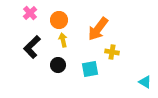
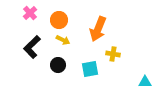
orange arrow: rotated 15 degrees counterclockwise
yellow arrow: rotated 128 degrees clockwise
yellow cross: moved 1 px right, 2 px down
cyan triangle: rotated 32 degrees counterclockwise
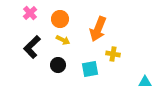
orange circle: moved 1 px right, 1 px up
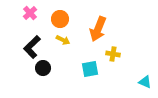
black circle: moved 15 px left, 3 px down
cyan triangle: rotated 24 degrees clockwise
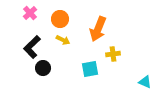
yellow cross: rotated 16 degrees counterclockwise
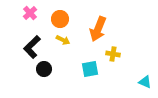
yellow cross: rotated 16 degrees clockwise
black circle: moved 1 px right, 1 px down
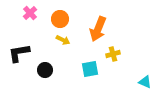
black L-shape: moved 13 px left, 6 px down; rotated 35 degrees clockwise
yellow cross: rotated 24 degrees counterclockwise
black circle: moved 1 px right, 1 px down
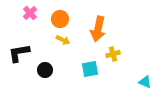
orange arrow: rotated 10 degrees counterclockwise
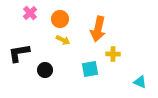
yellow cross: rotated 16 degrees clockwise
cyan triangle: moved 5 px left
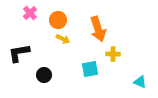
orange circle: moved 2 px left, 1 px down
orange arrow: rotated 30 degrees counterclockwise
yellow arrow: moved 1 px up
black circle: moved 1 px left, 5 px down
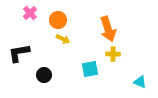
orange arrow: moved 10 px right
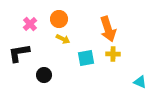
pink cross: moved 11 px down
orange circle: moved 1 px right, 1 px up
cyan square: moved 4 px left, 11 px up
